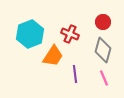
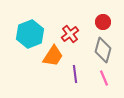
red cross: rotated 30 degrees clockwise
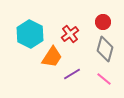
cyan hexagon: rotated 12 degrees counterclockwise
gray diamond: moved 2 px right, 1 px up
orange trapezoid: moved 1 px left, 1 px down
purple line: moved 3 px left; rotated 66 degrees clockwise
pink line: moved 1 px down; rotated 28 degrees counterclockwise
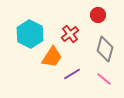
red circle: moved 5 px left, 7 px up
